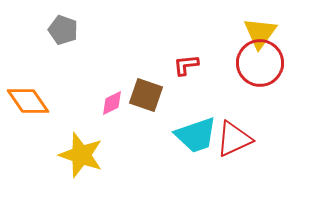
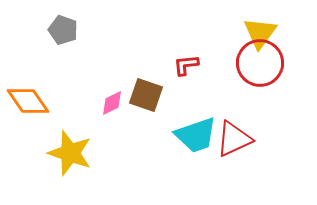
yellow star: moved 11 px left, 2 px up
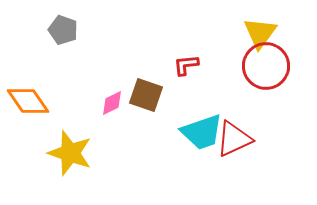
red circle: moved 6 px right, 3 px down
cyan trapezoid: moved 6 px right, 3 px up
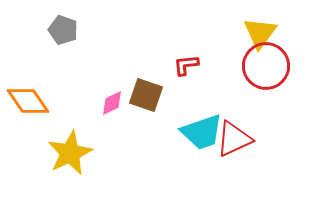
yellow star: rotated 27 degrees clockwise
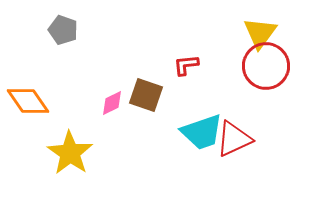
yellow star: rotated 12 degrees counterclockwise
